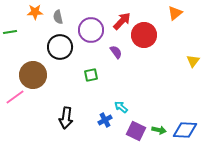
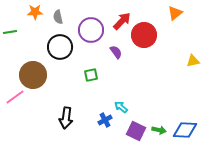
yellow triangle: rotated 40 degrees clockwise
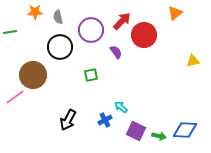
black arrow: moved 2 px right, 2 px down; rotated 20 degrees clockwise
green arrow: moved 6 px down
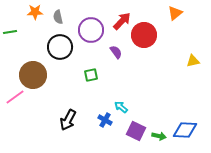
blue cross: rotated 32 degrees counterclockwise
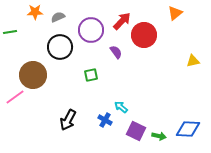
gray semicircle: rotated 80 degrees clockwise
blue diamond: moved 3 px right, 1 px up
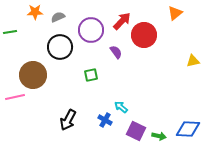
pink line: rotated 24 degrees clockwise
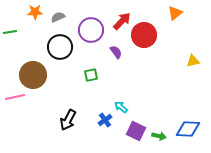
blue cross: rotated 24 degrees clockwise
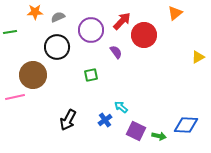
black circle: moved 3 px left
yellow triangle: moved 5 px right, 4 px up; rotated 16 degrees counterclockwise
blue diamond: moved 2 px left, 4 px up
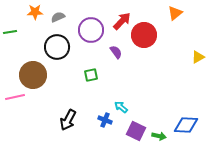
blue cross: rotated 32 degrees counterclockwise
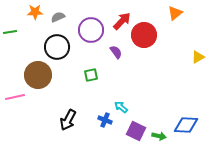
brown circle: moved 5 px right
